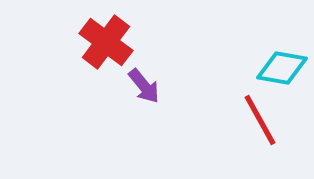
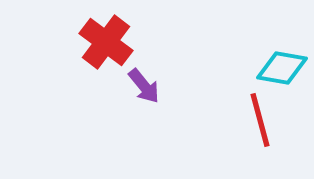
red line: rotated 14 degrees clockwise
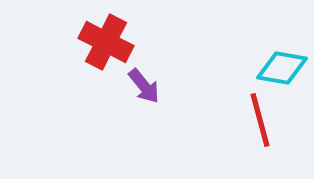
red cross: rotated 10 degrees counterclockwise
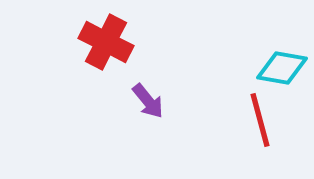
purple arrow: moved 4 px right, 15 px down
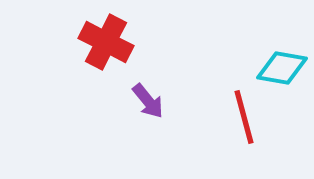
red line: moved 16 px left, 3 px up
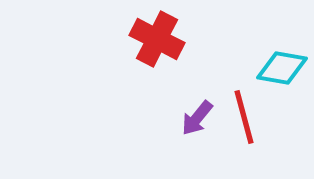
red cross: moved 51 px right, 3 px up
purple arrow: moved 49 px right, 17 px down; rotated 78 degrees clockwise
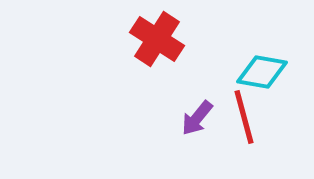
red cross: rotated 6 degrees clockwise
cyan diamond: moved 20 px left, 4 px down
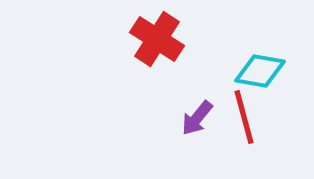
cyan diamond: moved 2 px left, 1 px up
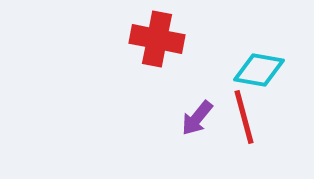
red cross: rotated 22 degrees counterclockwise
cyan diamond: moved 1 px left, 1 px up
